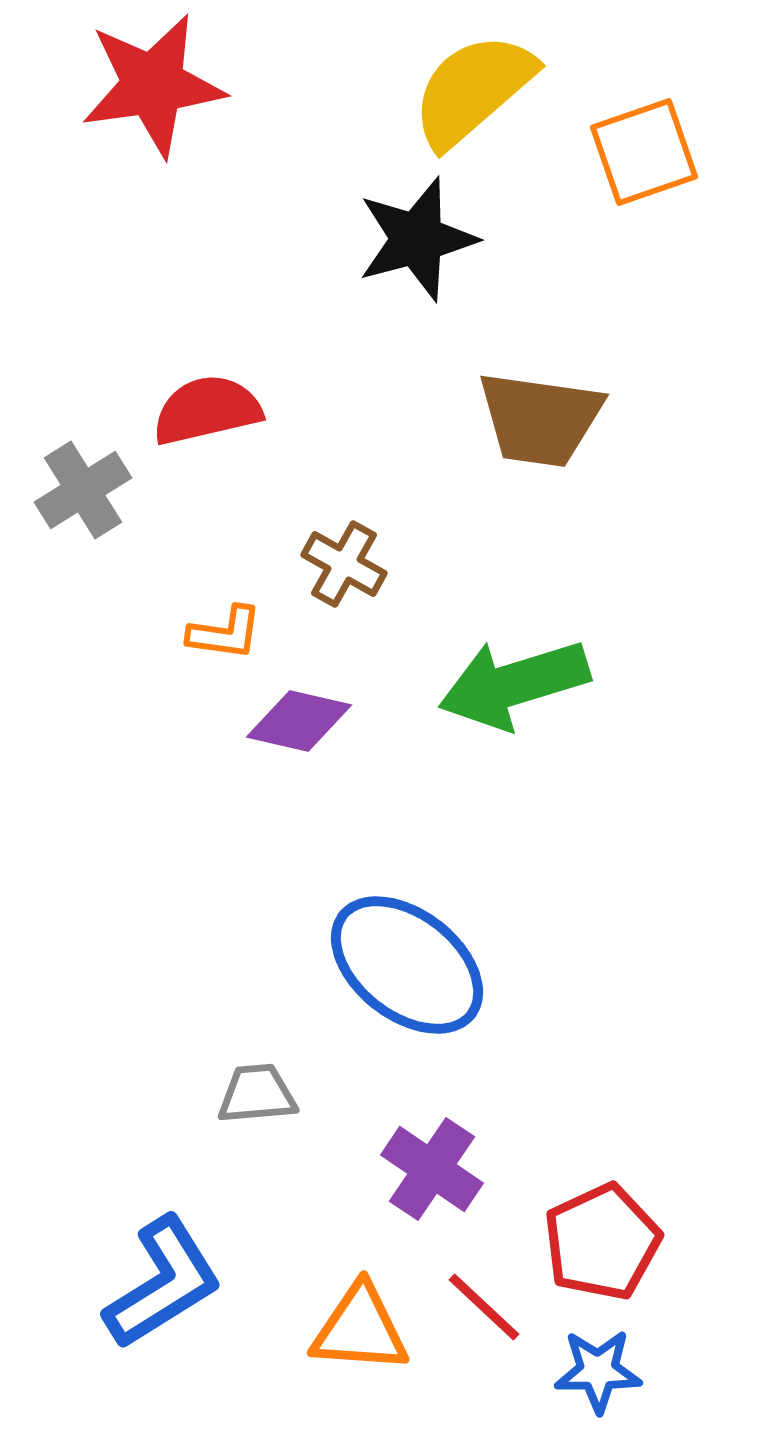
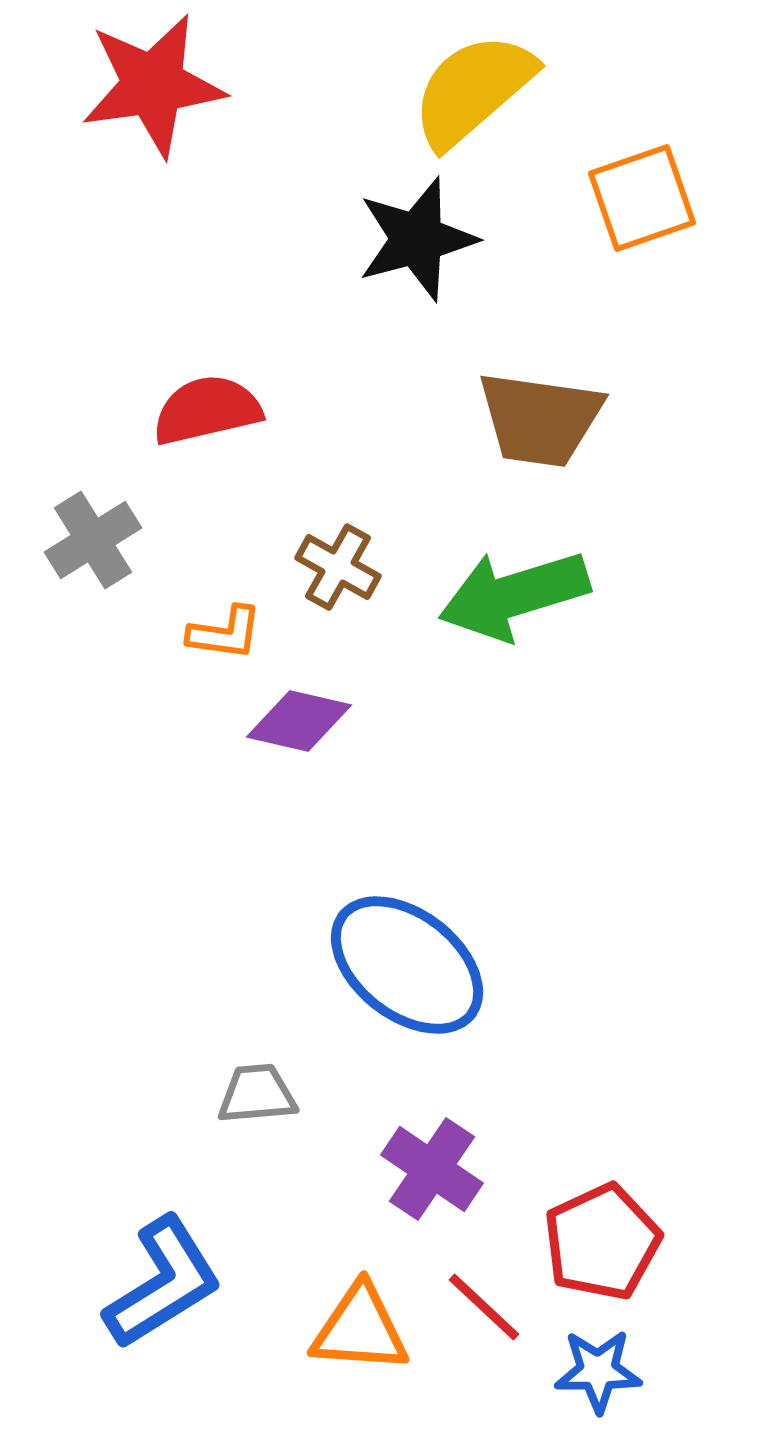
orange square: moved 2 px left, 46 px down
gray cross: moved 10 px right, 50 px down
brown cross: moved 6 px left, 3 px down
green arrow: moved 89 px up
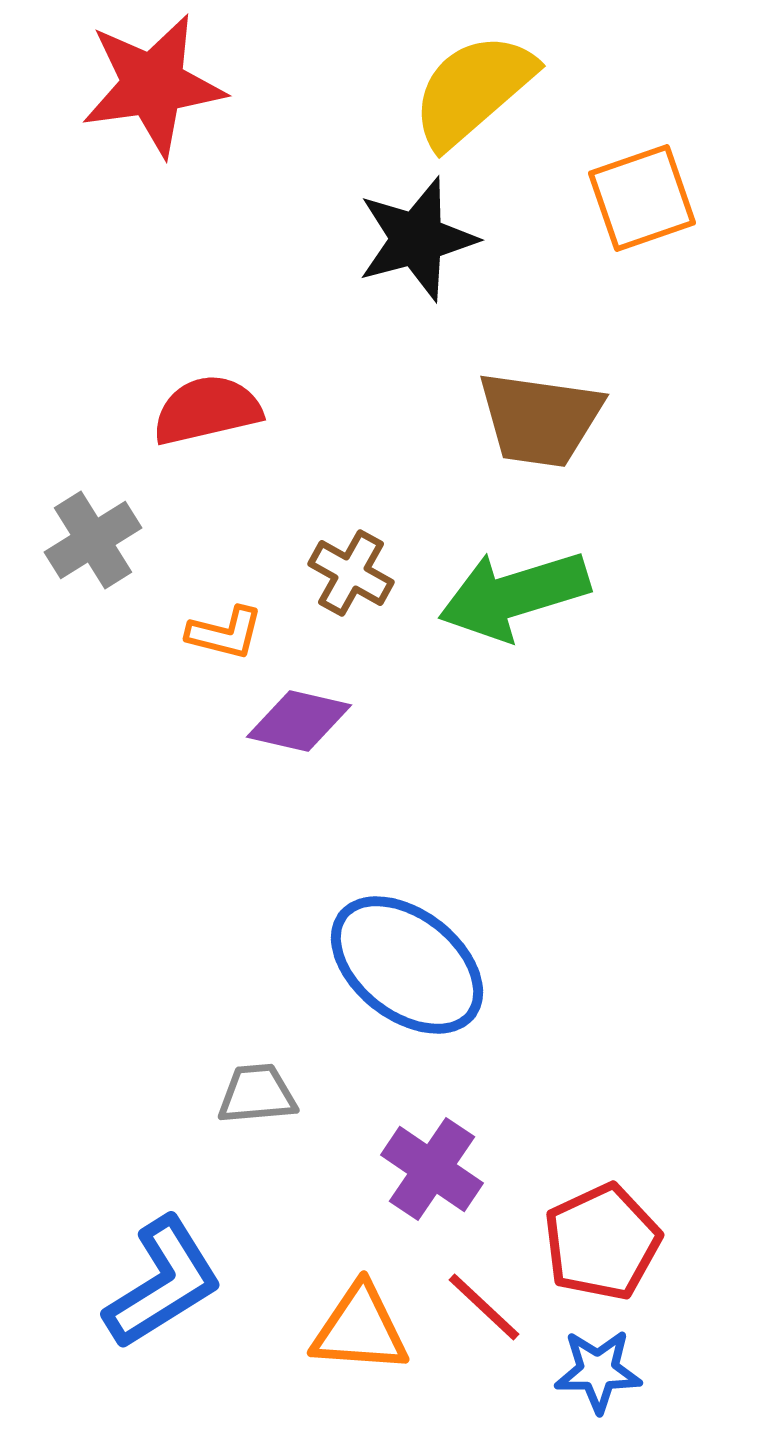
brown cross: moved 13 px right, 6 px down
orange L-shape: rotated 6 degrees clockwise
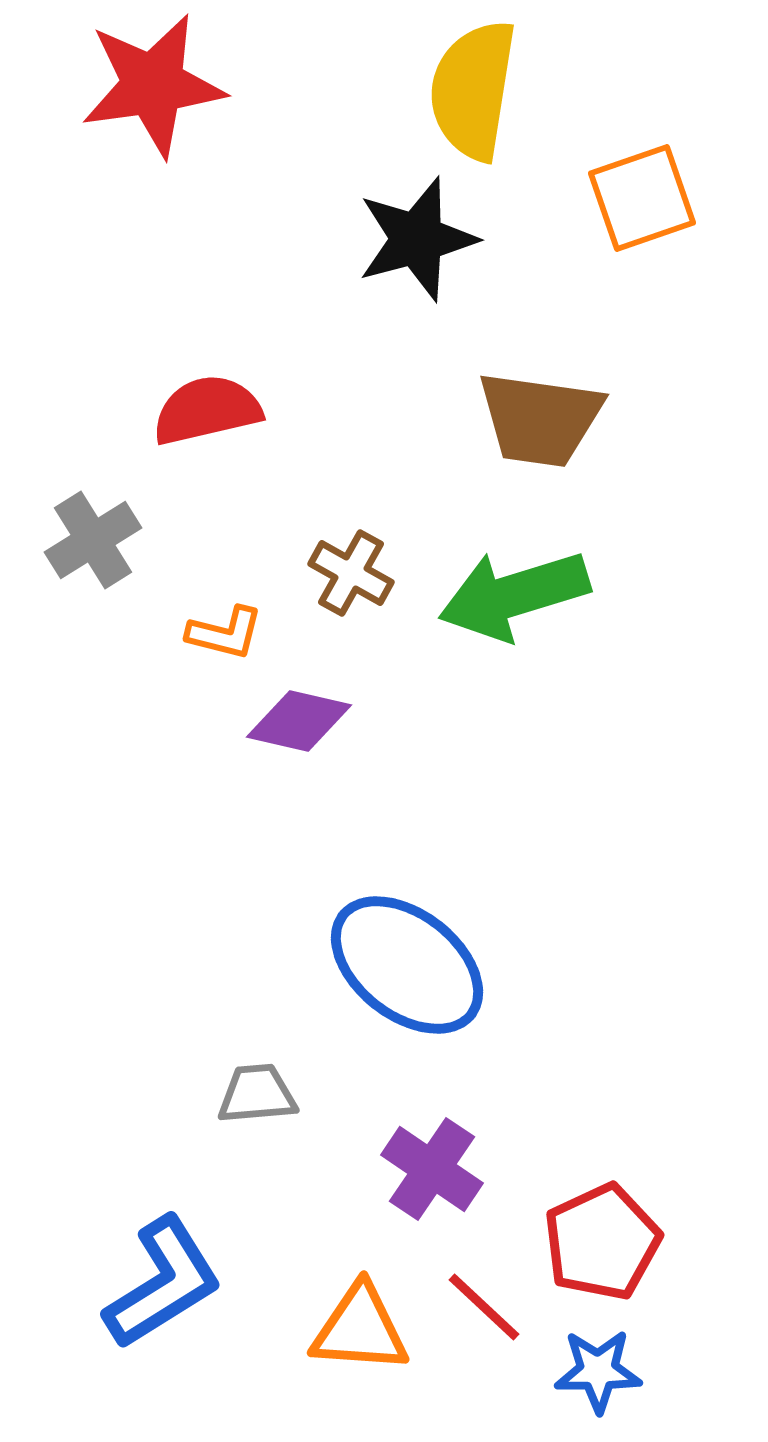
yellow semicircle: rotated 40 degrees counterclockwise
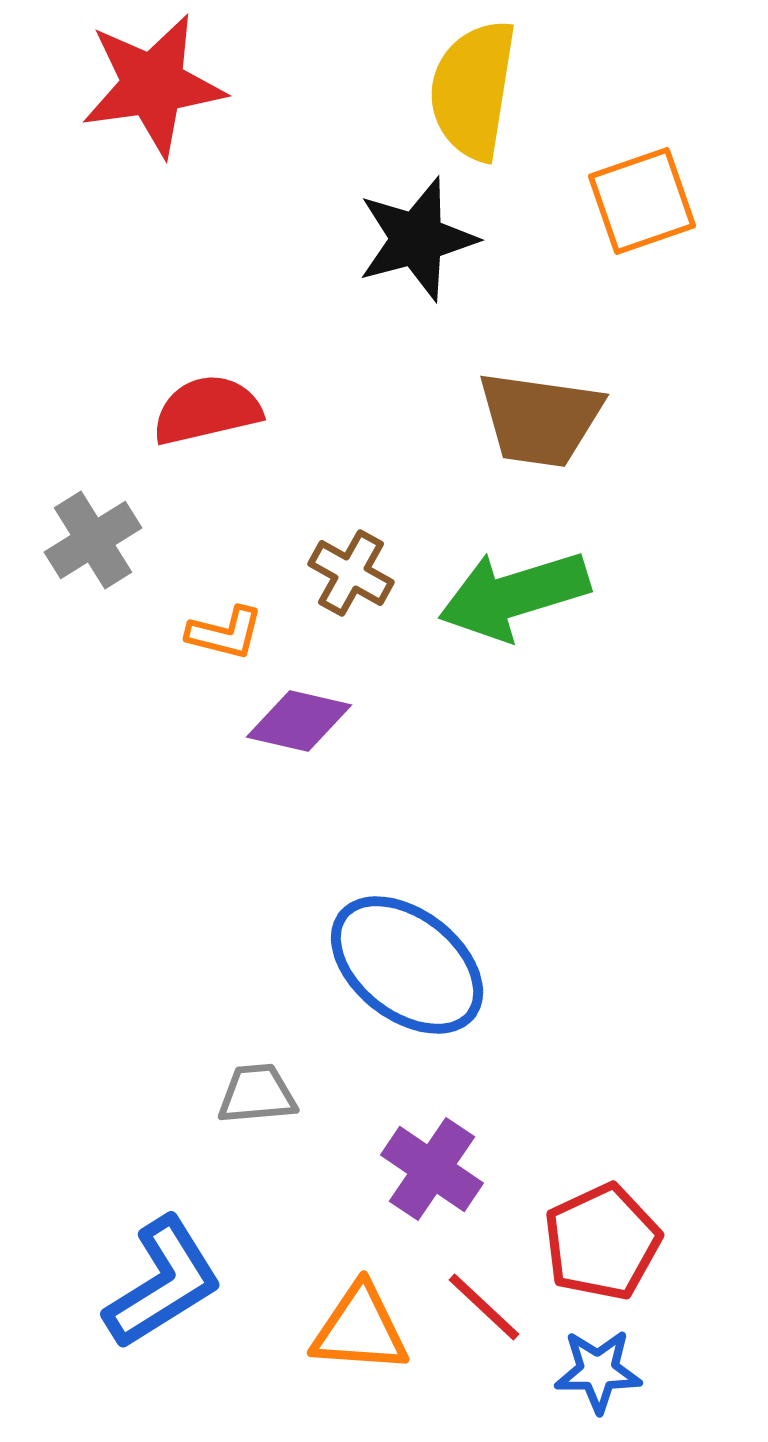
orange square: moved 3 px down
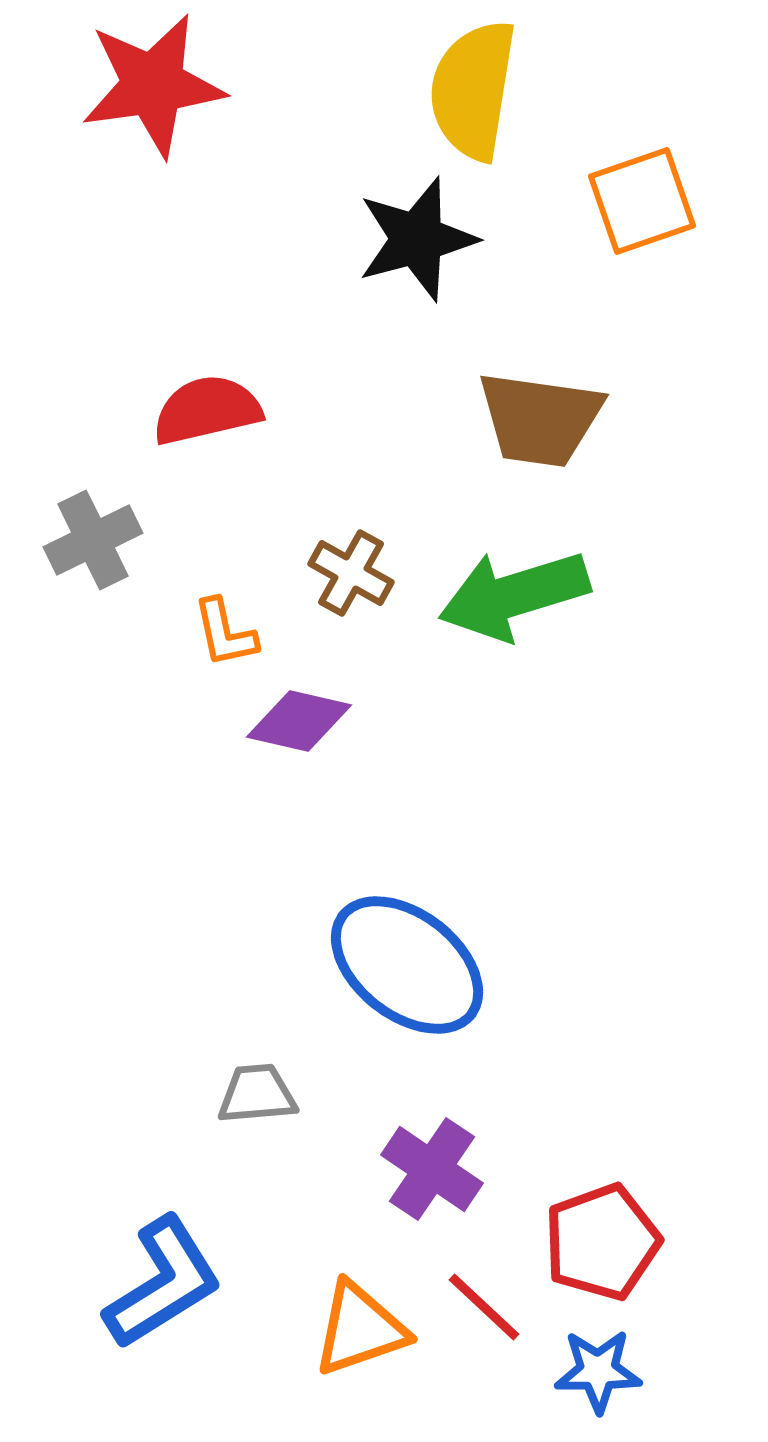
gray cross: rotated 6 degrees clockwise
orange L-shape: rotated 64 degrees clockwise
red pentagon: rotated 5 degrees clockwise
orange triangle: rotated 23 degrees counterclockwise
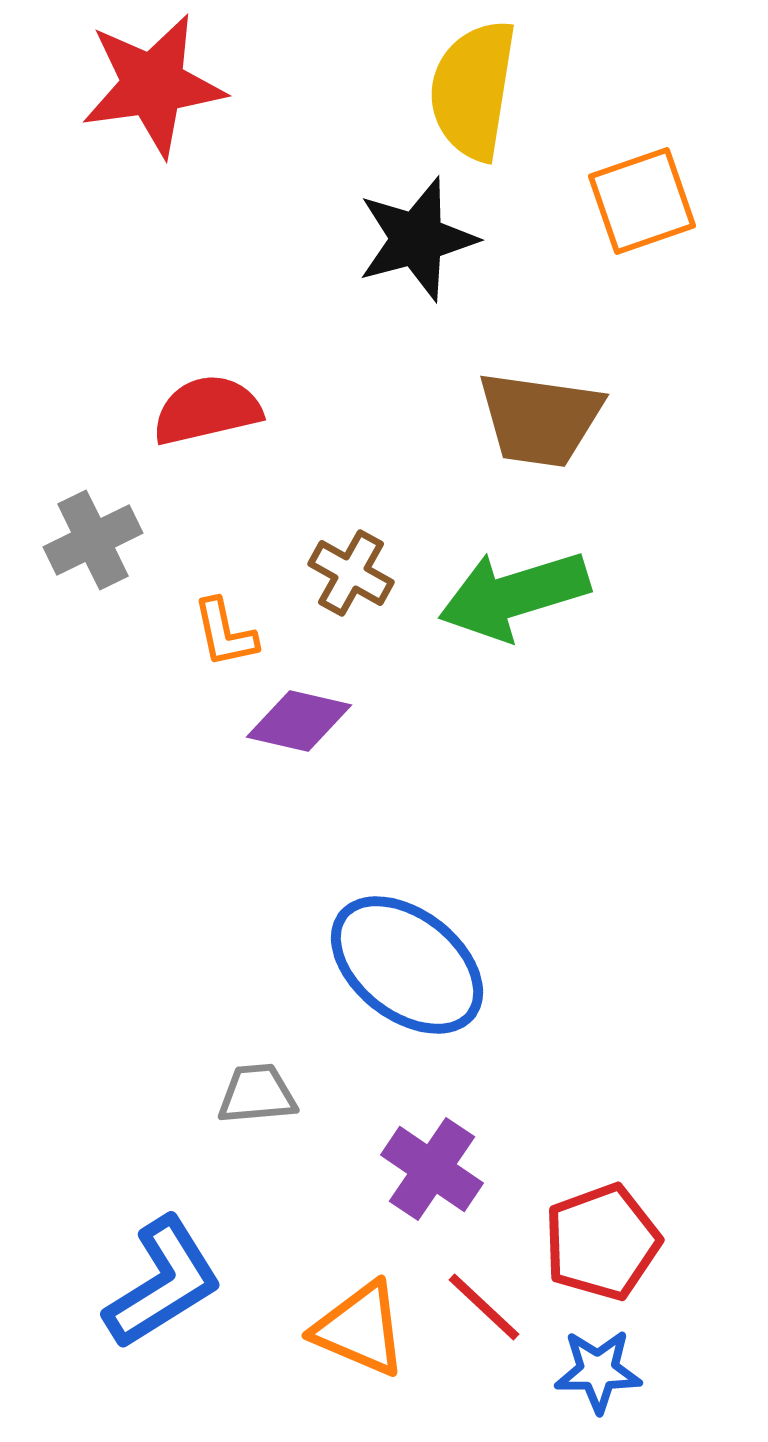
orange triangle: rotated 42 degrees clockwise
